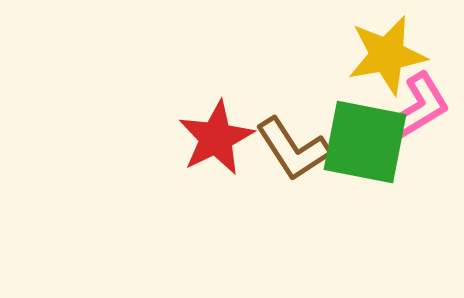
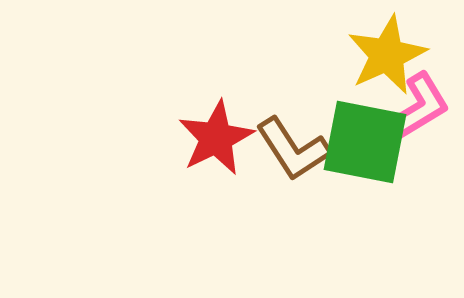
yellow star: rotated 14 degrees counterclockwise
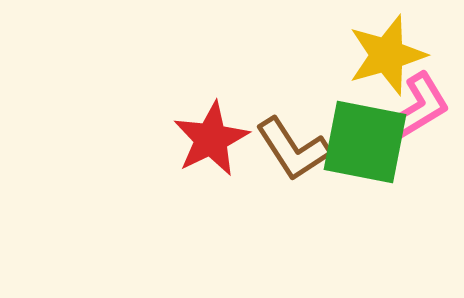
yellow star: rotated 8 degrees clockwise
red star: moved 5 px left, 1 px down
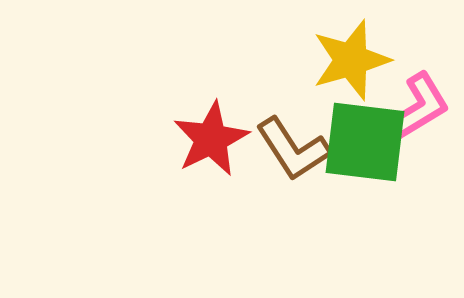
yellow star: moved 36 px left, 5 px down
green square: rotated 4 degrees counterclockwise
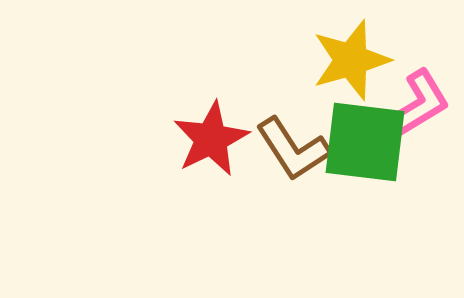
pink L-shape: moved 3 px up
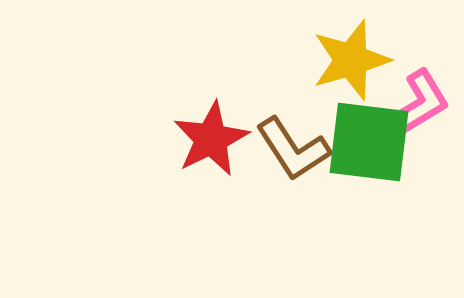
green square: moved 4 px right
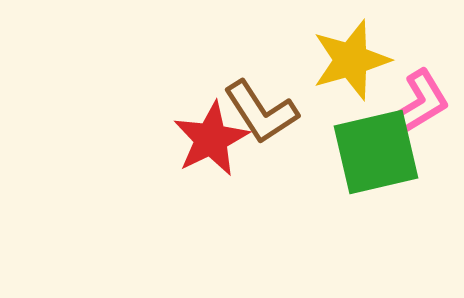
green square: moved 7 px right, 10 px down; rotated 20 degrees counterclockwise
brown L-shape: moved 32 px left, 37 px up
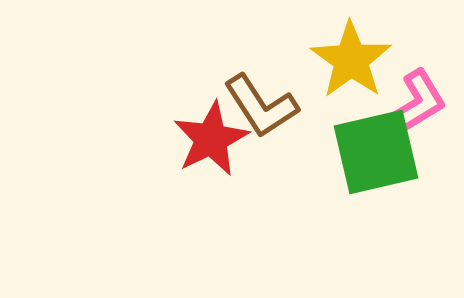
yellow star: rotated 20 degrees counterclockwise
pink L-shape: moved 3 px left
brown L-shape: moved 6 px up
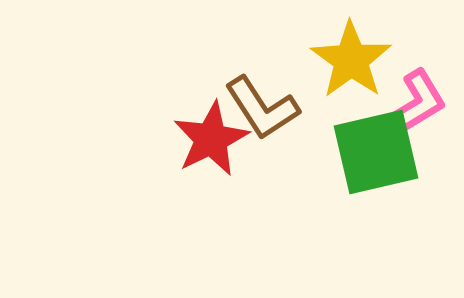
brown L-shape: moved 1 px right, 2 px down
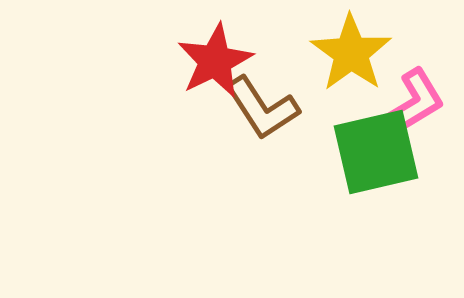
yellow star: moved 7 px up
pink L-shape: moved 2 px left, 1 px up
red star: moved 4 px right, 78 px up
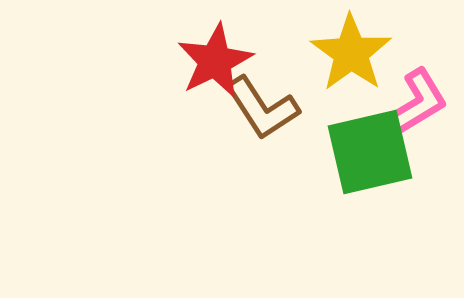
pink L-shape: moved 3 px right
green square: moved 6 px left
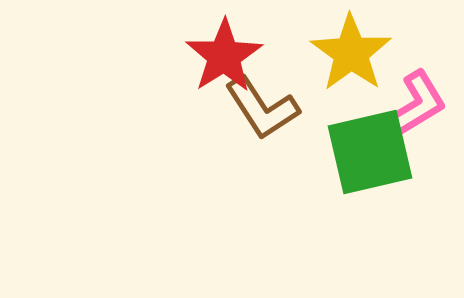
red star: moved 9 px right, 5 px up; rotated 6 degrees counterclockwise
pink L-shape: moved 1 px left, 2 px down
